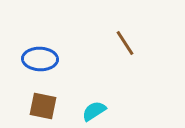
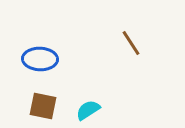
brown line: moved 6 px right
cyan semicircle: moved 6 px left, 1 px up
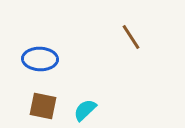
brown line: moved 6 px up
cyan semicircle: moved 3 px left; rotated 10 degrees counterclockwise
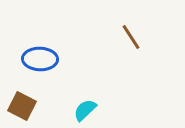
brown square: moved 21 px left; rotated 16 degrees clockwise
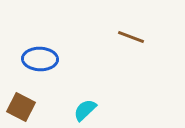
brown line: rotated 36 degrees counterclockwise
brown square: moved 1 px left, 1 px down
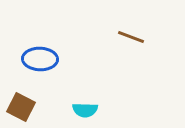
cyan semicircle: rotated 135 degrees counterclockwise
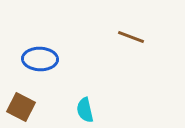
cyan semicircle: rotated 75 degrees clockwise
